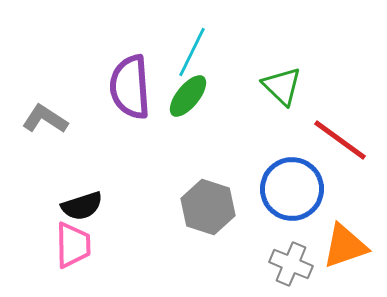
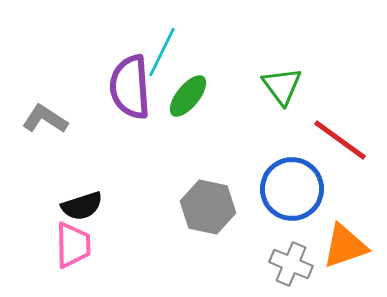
cyan line: moved 30 px left
green triangle: rotated 9 degrees clockwise
gray hexagon: rotated 6 degrees counterclockwise
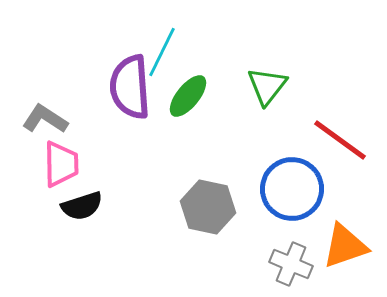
green triangle: moved 15 px left; rotated 15 degrees clockwise
pink trapezoid: moved 12 px left, 81 px up
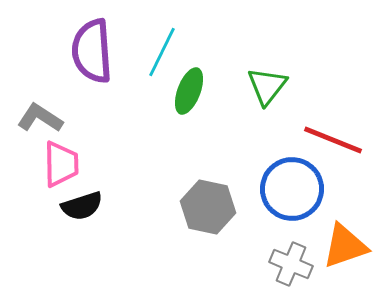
purple semicircle: moved 38 px left, 36 px up
green ellipse: moved 1 px right, 5 px up; rotated 18 degrees counterclockwise
gray L-shape: moved 5 px left, 1 px up
red line: moved 7 px left; rotated 14 degrees counterclockwise
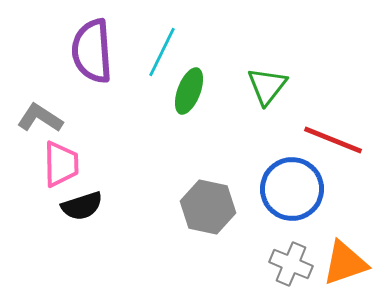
orange triangle: moved 17 px down
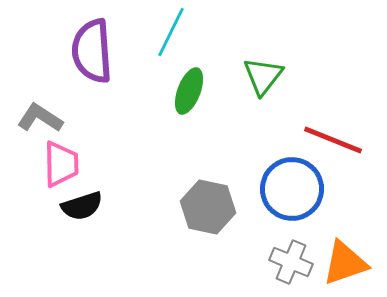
cyan line: moved 9 px right, 20 px up
green triangle: moved 4 px left, 10 px up
gray cross: moved 2 px up
